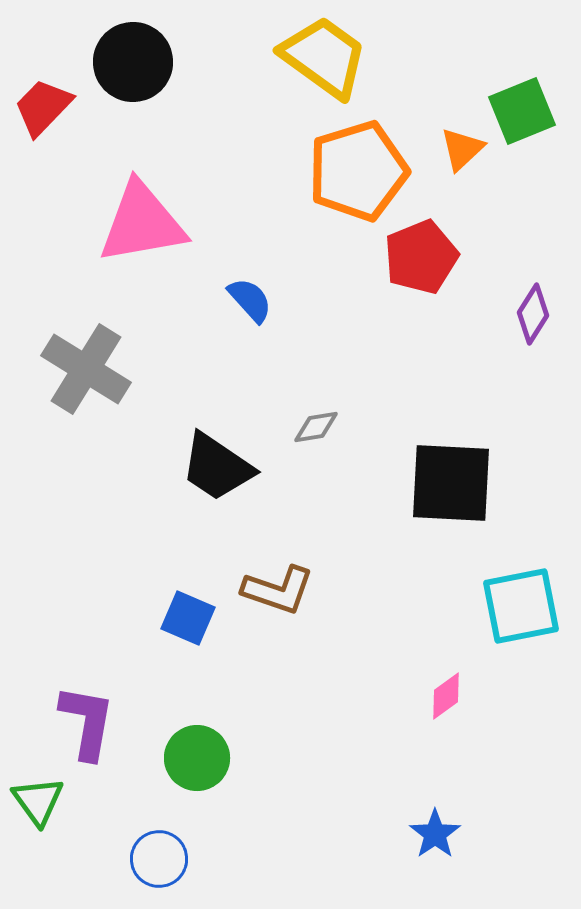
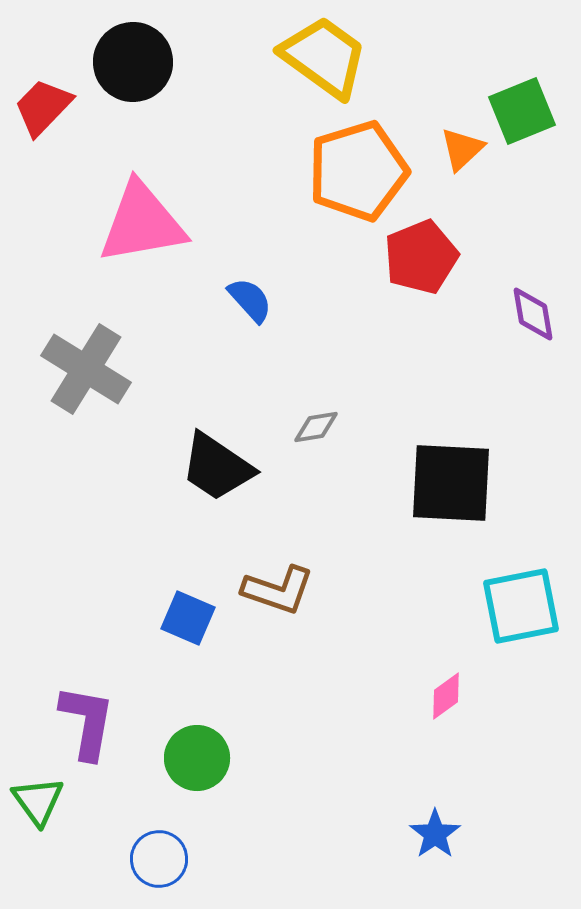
purple diamond: rotated 42 degrees counterclockwise
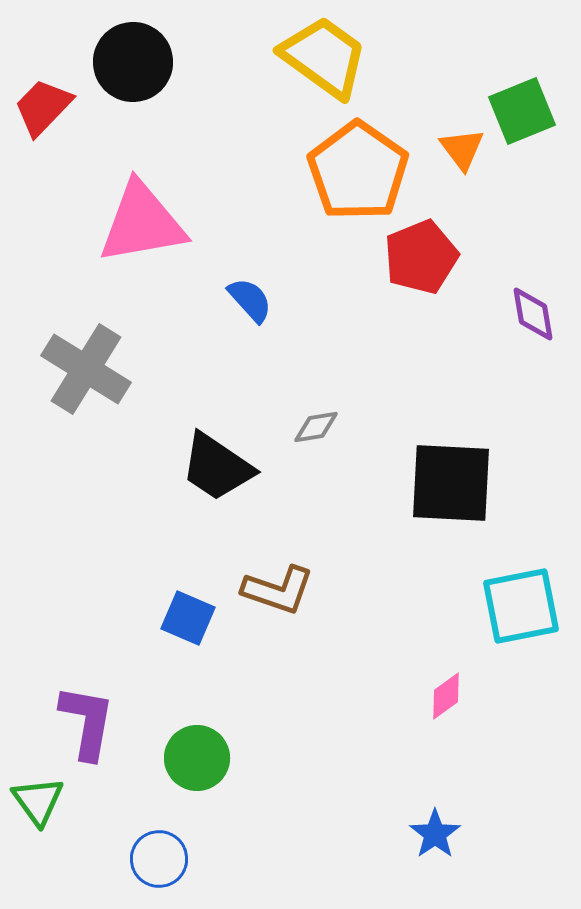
orange triangle: rotated 24 degrees counterclockwise
orange pentagon: rotated 20 degrees counterclockwise
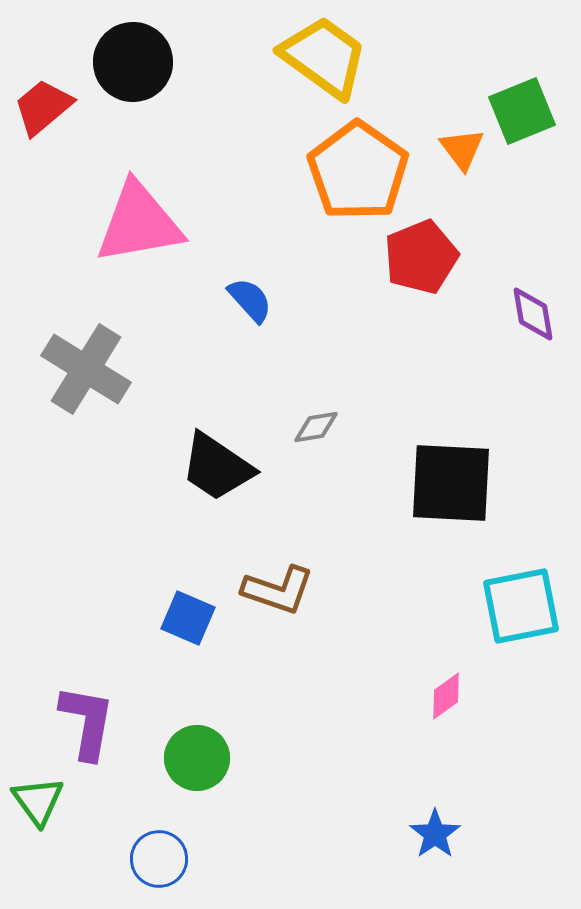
red trapezoid: rotated 6 degrees clockwise
pink triangle: moved 3 px left
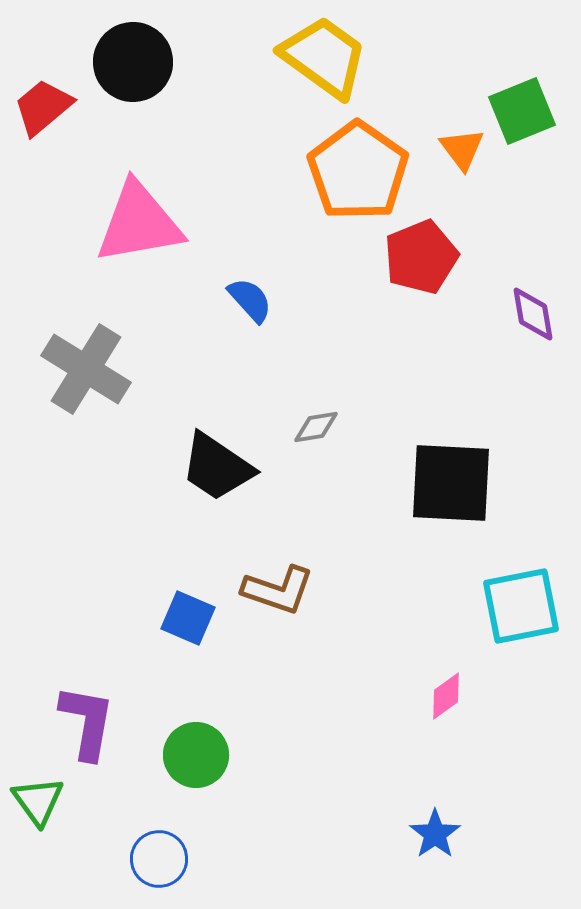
green circle: moved 1 px left, 3 px up
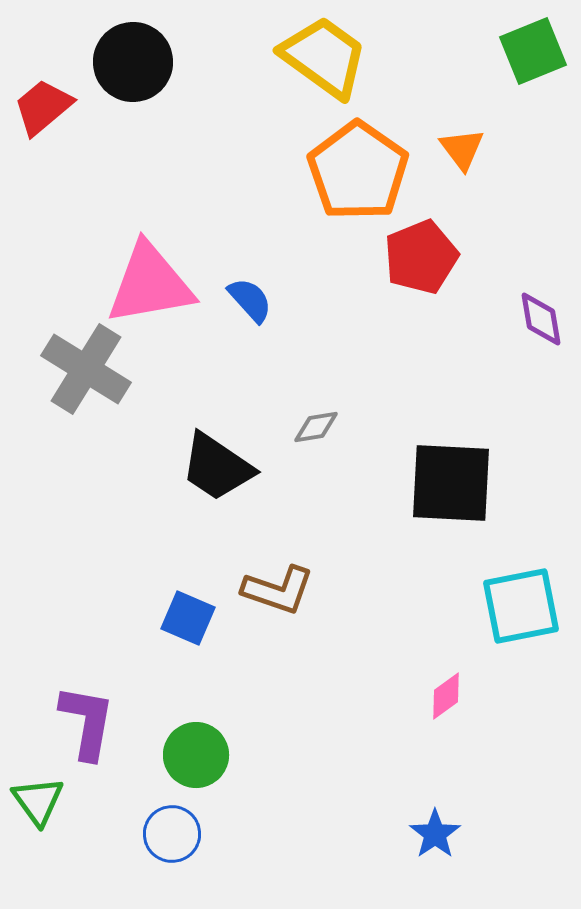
green square: moved 11 px right, 60 px up
pink triangle: moved 11 px right, 61 px down
purple diamond: moved 8 px right, 5 px down
blue circle: moved 13 px right, 25 px up
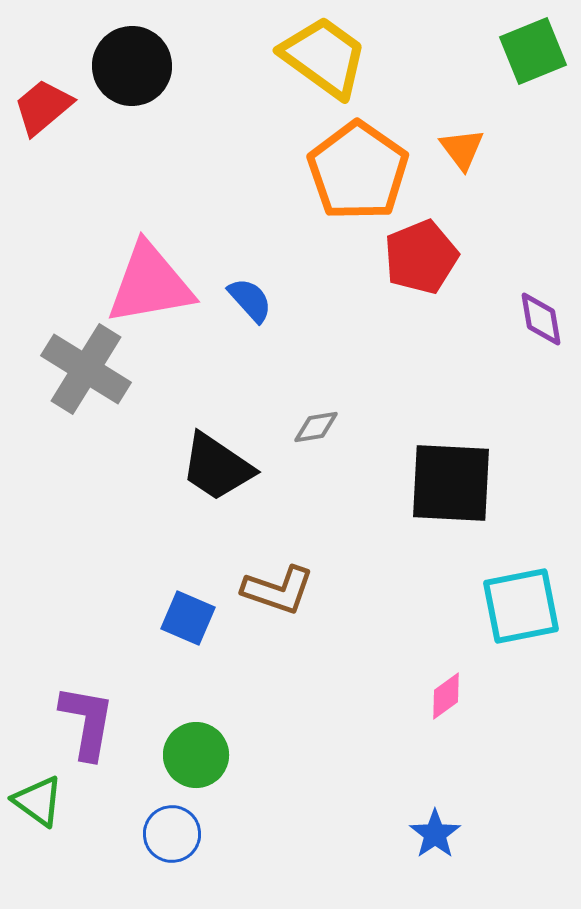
black circle: moved 1 px left, 4 px down
green triangle: rotated 18 degrees counterclockwise
